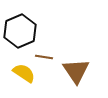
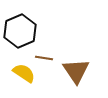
brown line: moved 1 px down
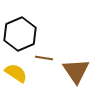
black hexagon: moved 3 px down
yellow semicircle: moved 8 px left
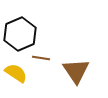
brown line: moved 3 px left
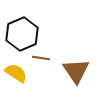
black hexagon: moved 2 px right
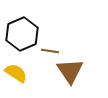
brown line: moved 9 px right, 7 px up
brown triangle: moved 6 px left
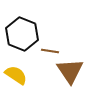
black hexagon: rotated 16 degrees counterclockwise
yellow semicircle: moved 2 px down
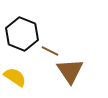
brown line: rotated 18 degrees clockwise
yellow semicircle: moved 1 px left, 2 px down
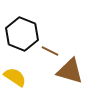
brown triangle: rotated 40 degrees counterclockwise
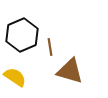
black hexagon: moved 1 px down; rotated 16 degrees clockwise
brown line: moved 4 px up; rotated 54 degrees clockwise
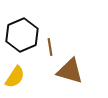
yellow semicircle: rotated 90 degrees clockwise
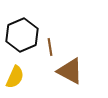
brown triangle: rotated 12 degrees clockwise
yellow semicircle: rotated 10 degrees counterclockwise
